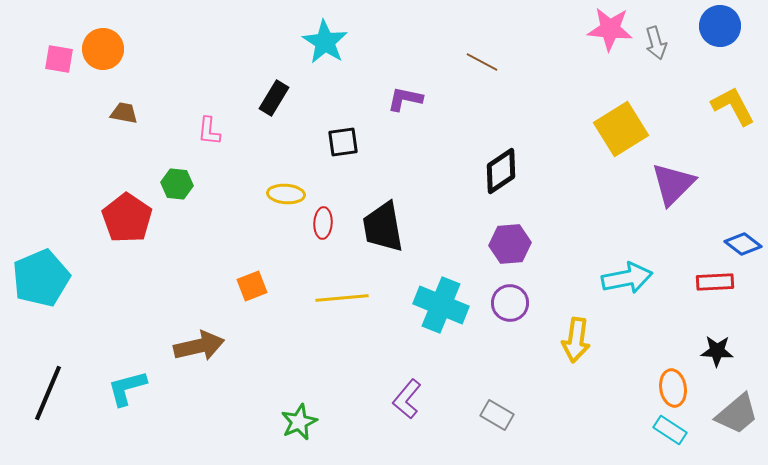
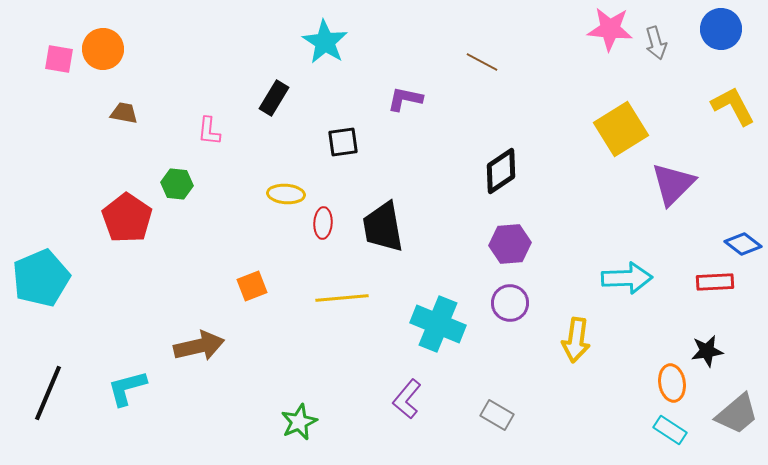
blue circle at (720, 26): moved 1 px right, 3 px down
cyan arrow at (627, 278): rotated 9 degrees clockwise
cyan cross at (441, 305): moved 3 px left, 19 px down
black star at (717, 351): moved 10 px left; rotated 12 degrees counterclockwise
orange ellipse at (673, 388): moved 1 px left, 5 px up
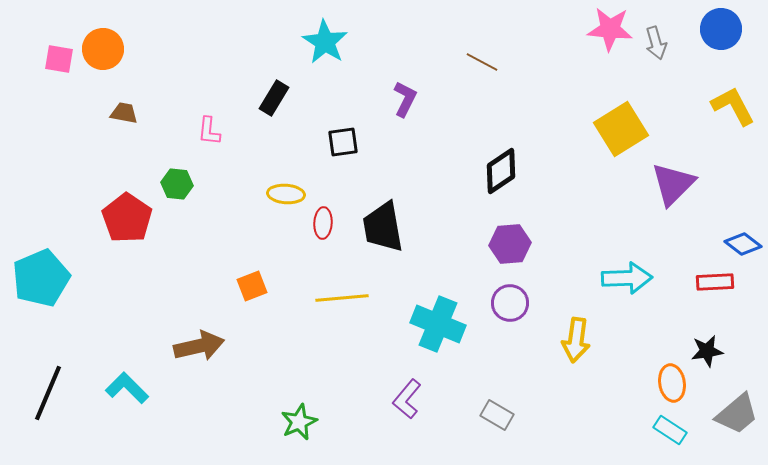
purple L-shape at (405, 99): rotated 105 degrees clockwise
cyan L-shape at (127, 388): rotated 60 degrees clockwise
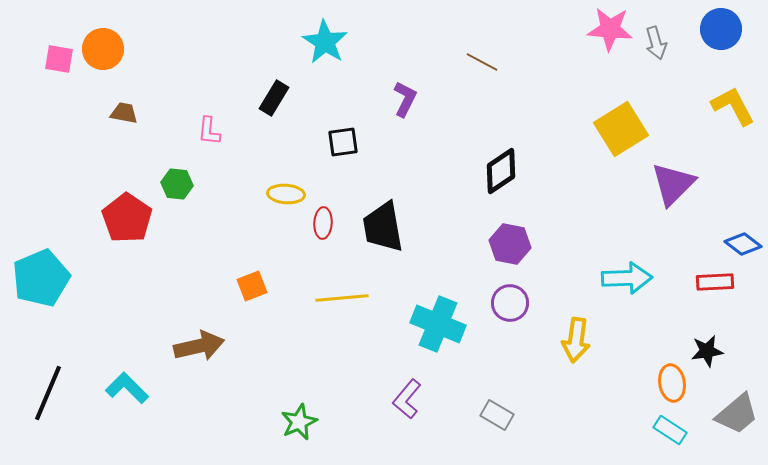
purple hexagon at (510, 244): rotated 15 degrees clockwise
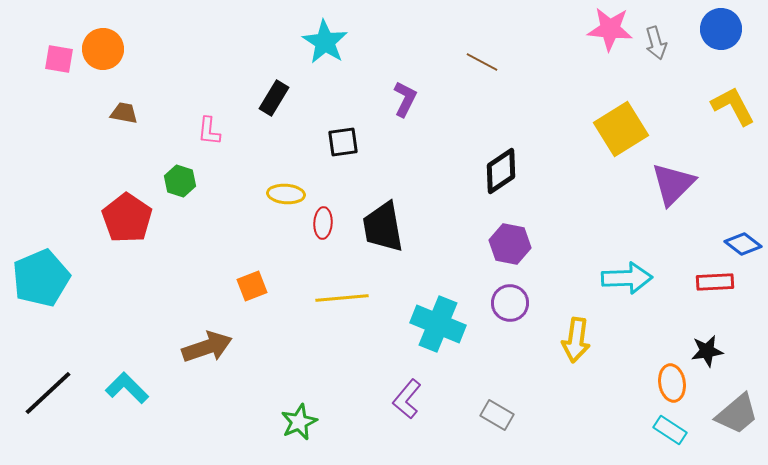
green hexagon at (177, 184): moved 3 px right, 3 px up; rotated 12 degrees clockwise
brown arrow at (199, 346): moved 8 px right, 1 px down; rotated 6 degrees counterclockwise
black line at (48, 393): rotated 24 degrees clockwise
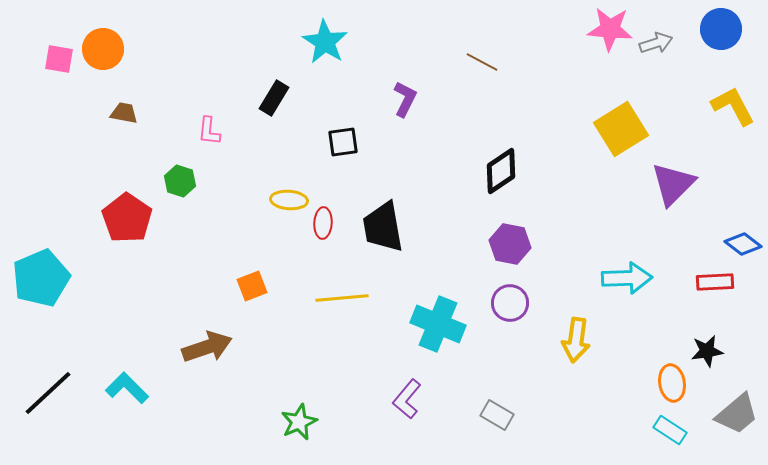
gray arrow at (656, 43): rotated 92 degrees counterclockwise
yellow ellipse at (286, 194): moved 3 px right, 6 px down
